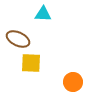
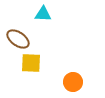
brown ellipse: rotated 10 degrees clockwise
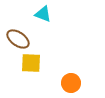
cyan triangle: rotated 18 degrees clockwise
orange circle: moved 2 px left, 1 px down
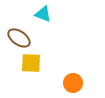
brown ellipse: moved 1 px right, 1 px up
orange circle: moved 2 px right
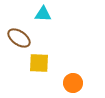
cyan triangle: rotated 18 degrees counterclockwise
yellow square: moved 8 px right
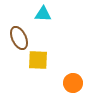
brown ellipse: rotated 30 degrees clockwise
yellow square: moved 1 px left, 3 px up
